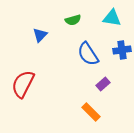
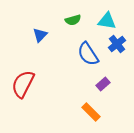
cyan triangle: moved 5 px left, 3 px down
blue cross: moved 5 px left, 6 px up; rotated 30 degrees counterclockwise
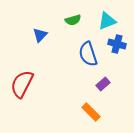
cyan triangle: rotated 30 degrees counterclockwise
blue cross: rotated 36 degrees counterclockwise
blue semicircle: rotated 15 degrees clockwise
red semicircle: moved 1 px left
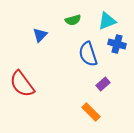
red semicircle: rotated 64 degrees counterclockwise
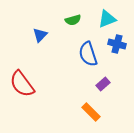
cyan triangle: moved 2 px up
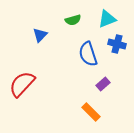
red semicircle: rotated 80 degrees clockwise
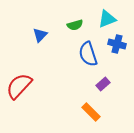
green semicircle: moved 2 px right, 5 px down
red semicircle: moved 3 px left, 2 px down
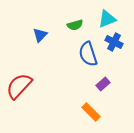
blue cross: moved 3 px left, 2 px up; rotated 12 degrees clockwise
